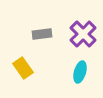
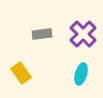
yellow rectangle: moved 2 px left, 5 px down
cyan ellipse: moved 1 px right, 2 px down
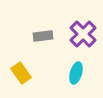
gray rectangle: moved 1 px right, 2 px down
cyan ellipse: moved 5 px left, 1 px up
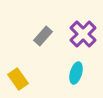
gray rectangle: rotated 42 degrees counterclockwise
yellow rectangle: moved 3 px left, 6 px down
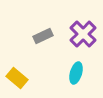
gray rectangle: rotated 24 degrees clockwise
yellow rectangle: moved 1 px left, 1 px up; rotated 15 degrees counterclockwise
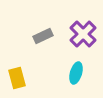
yellow rectangle: rotated 35 degrees clockwise
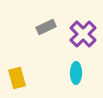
gray rectangle: moved 3 px right, 9 px up
cyan ellipse: rotated 15 degrees counterclockwise
